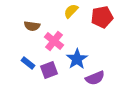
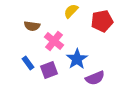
red pentagon: moved 4 px down
blue rectangle: rotated 16 degrees clockwise
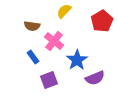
yellow semicircle: moved 7 px left
red pentagon: rotated 20 degrees counterclockwise
blue star: moved 1 px down
blue rectangle: moved 5 px right, 6 px up
purple square: moved 10 px down
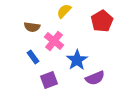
brown semicircle: moved 1 px down
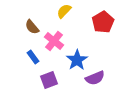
red pentagon: moved 1 px right, 1 px down
brown semicircle: rotated 42 degrees clockwise
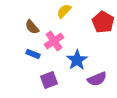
red pentagon: rotated 10 degrees counterclockwise
pink cross: rotated 18 degrees clockwise
blue rectangle: moved 3 px up; rotated 32 degrees counterclockwise
purple semicircle: moved 2 px right, 1 px down
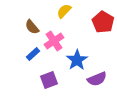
blue rectangle: rotated 64 degrees counterclockwise
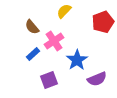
red pentagon: rotated 20 degrees clockwise
